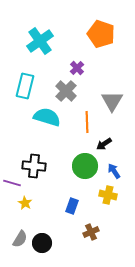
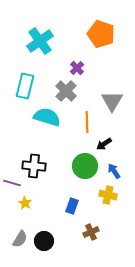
black circle: moved 2 px right, 2 px up
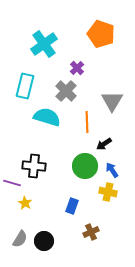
cyan cross: moved 4 px right, 3 px down
blue arrow: moved 2 px left, 1 px up
yellow cross: moved 3 px up
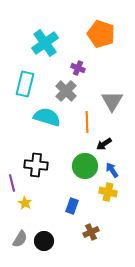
cyan cross: moved 1 px right, 1 px up
purple cross: moved 1 px right; rotated 24 degrees counterclockwise
cyan rectangle: moved 2 px up
black cross: moved 2 px right, 1 px up
purple line: rotated 60 degrees clockwise
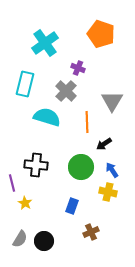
green circle: moved 4 px left, 1 px down
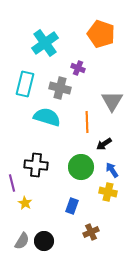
gray cross: moved 6 px left, 3 px up; rotated 30 degrees counterclockwise
gray semicircle: moved 2 px right, 2 px down
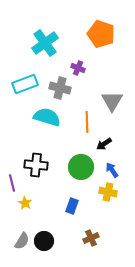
cyan rectangle: rotated 55 degrees clockwise
brown cross: moved 6 px down
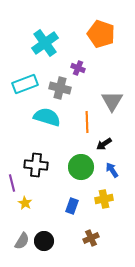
yellow cross: moved 4 px left, 7 px down; rotated 24 degrees counterclockwise
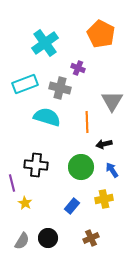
orange pentagon: rotated 8 degrees clockwise
black arrow: rotated 21 degrees clockwise
blue rectangle: rotated 21 degrees clockwise
black circle: moved 4 px right, 3 px up
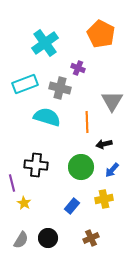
blue arrow: rotated 105 degrees counterclockwise
yellow star: moved 1 px left
gray semicircle: moved 1 px left, 1 px up
